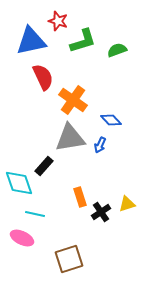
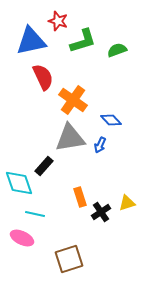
yellow triangle: moved 1 px up
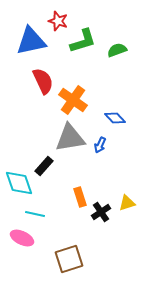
red semicircle: moved 4 px down
blue diamond: moved 4 px right, 2 px up
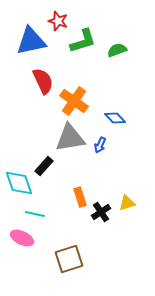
orange cross: moved 1 px right, 1 px down
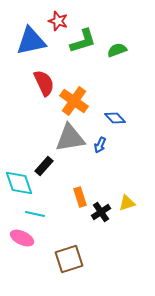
red semicircle: moved 1 px right, 2 px down
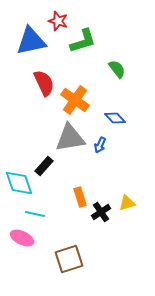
green semicircle: moved 19 px down; rotated 72 degrees clockwise
orange cross: moved 1 px right, 1 px up
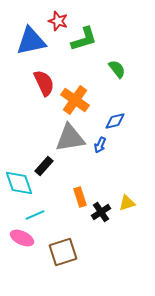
green L-shape: moved 1 px right, 2 px up
blue diamond: moved 3 px down; rotated 60 degrees counterclockwise
cyan line: moved 1 px down; rotated 36 degrees counterclockwise
brown square: moved 6 px left, 7 px up
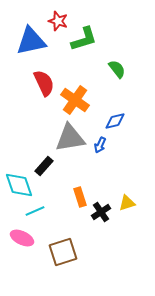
cyan diamond: moved 2 px down
cyan line: moved 4 px up
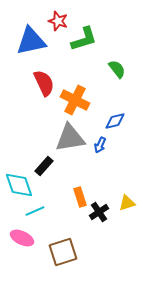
orange cross: rotated 8 degrees counterclockwise
black cross: moved 2 px left
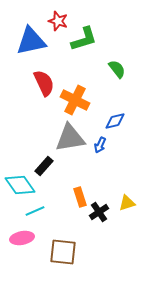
cyan diamond: moved 1 px right; rotated 16 degrees counterclockwise
pink ellipse: rotated 35 degrees counterclockwise
brown square: rotated 24 degrees clockwise
